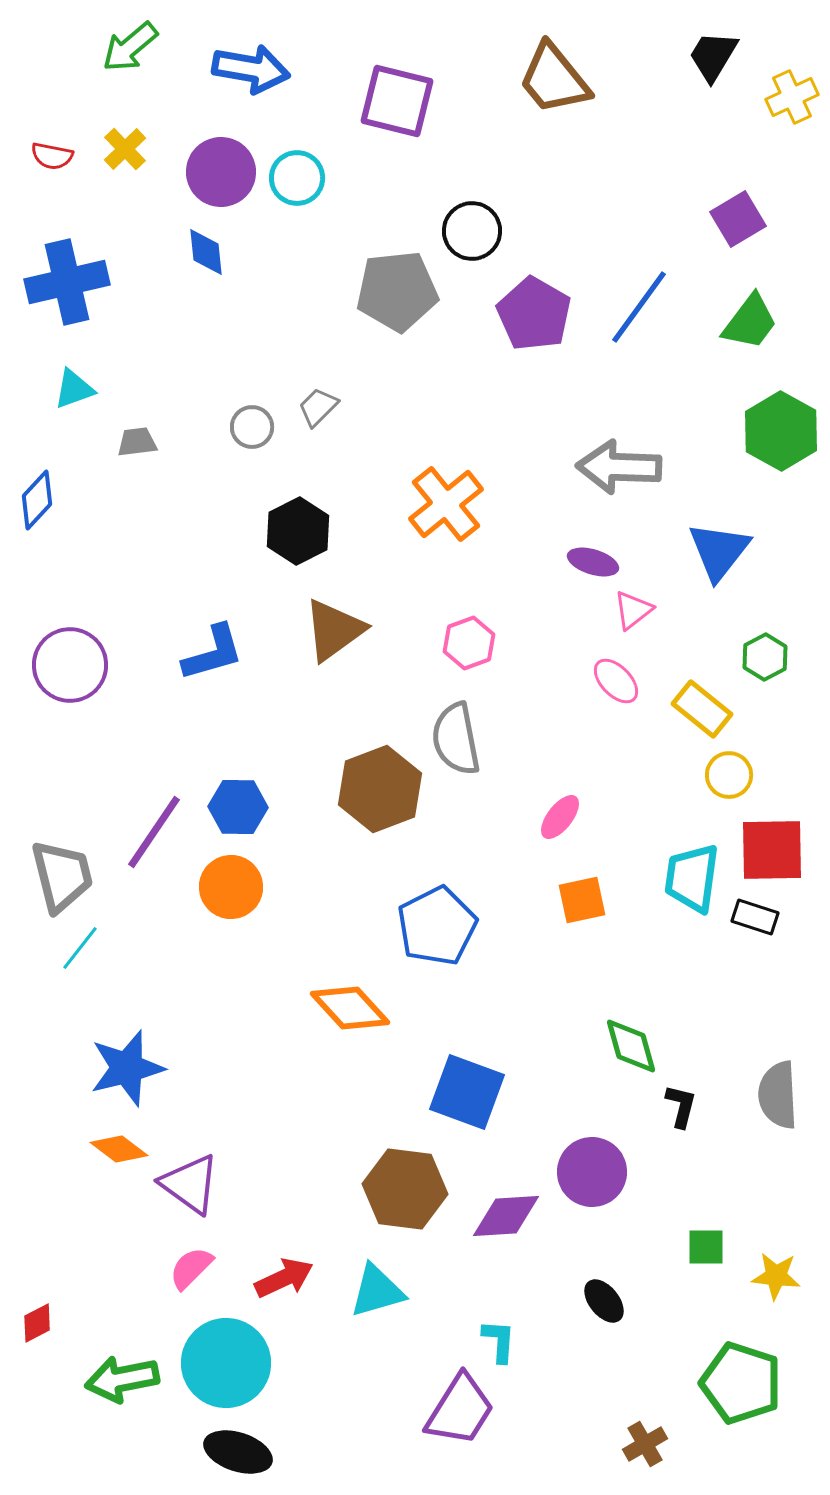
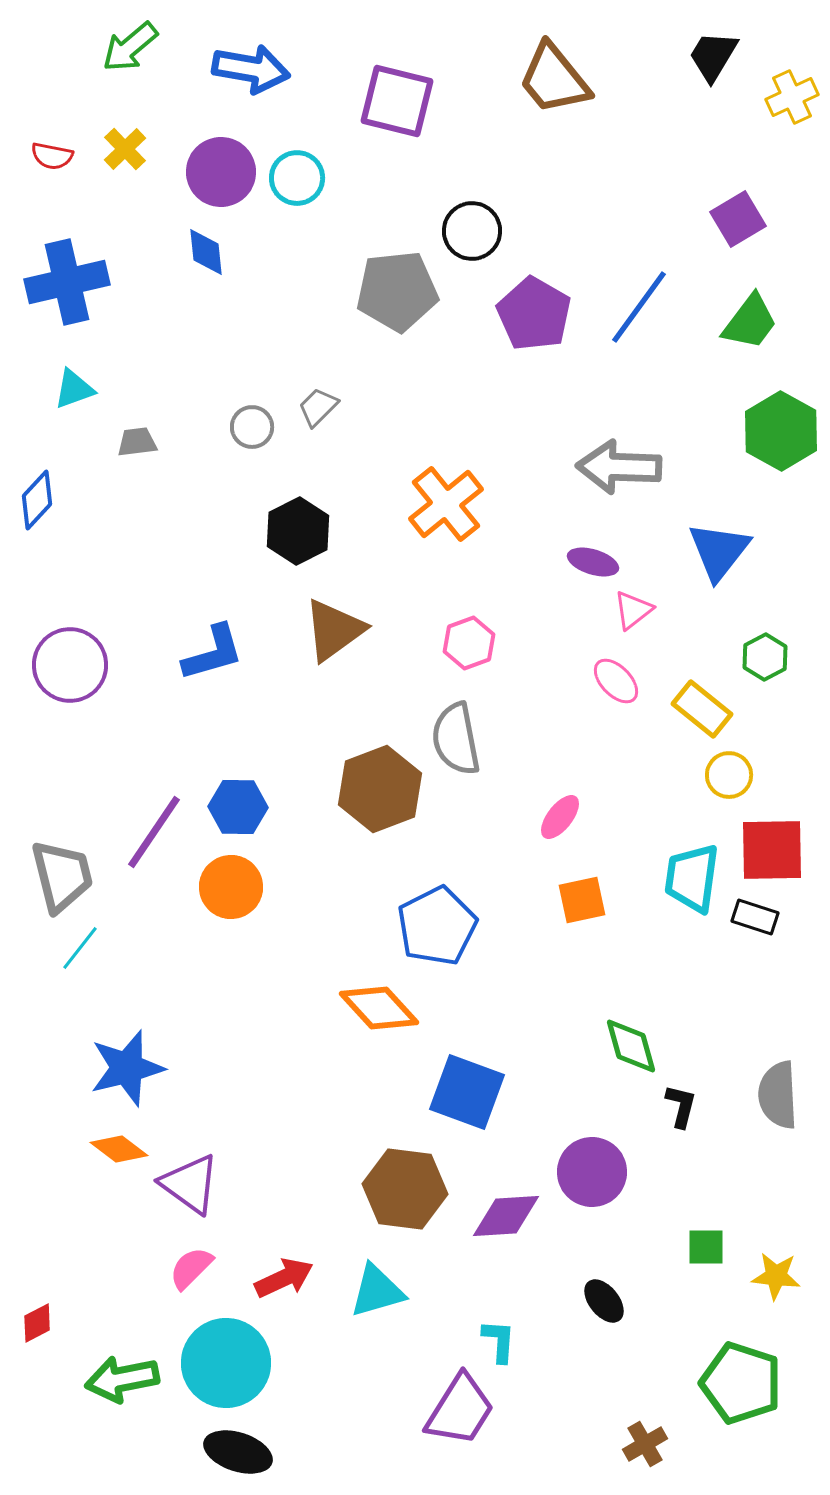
orange diamond at (350, 1008): moved 29 px right
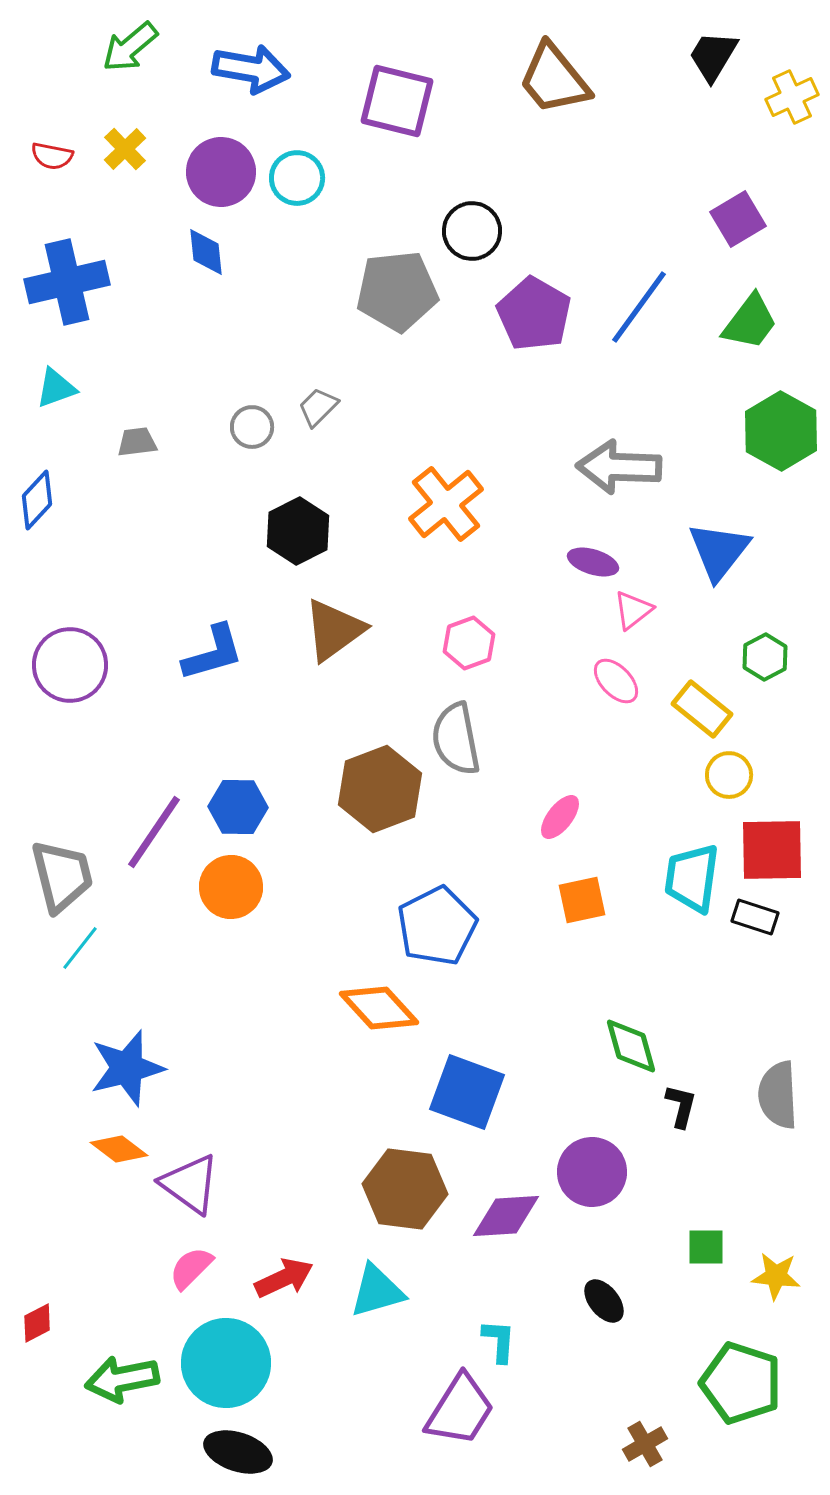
cyan triangle at (74, 389): moved 18 px left, 1 px up
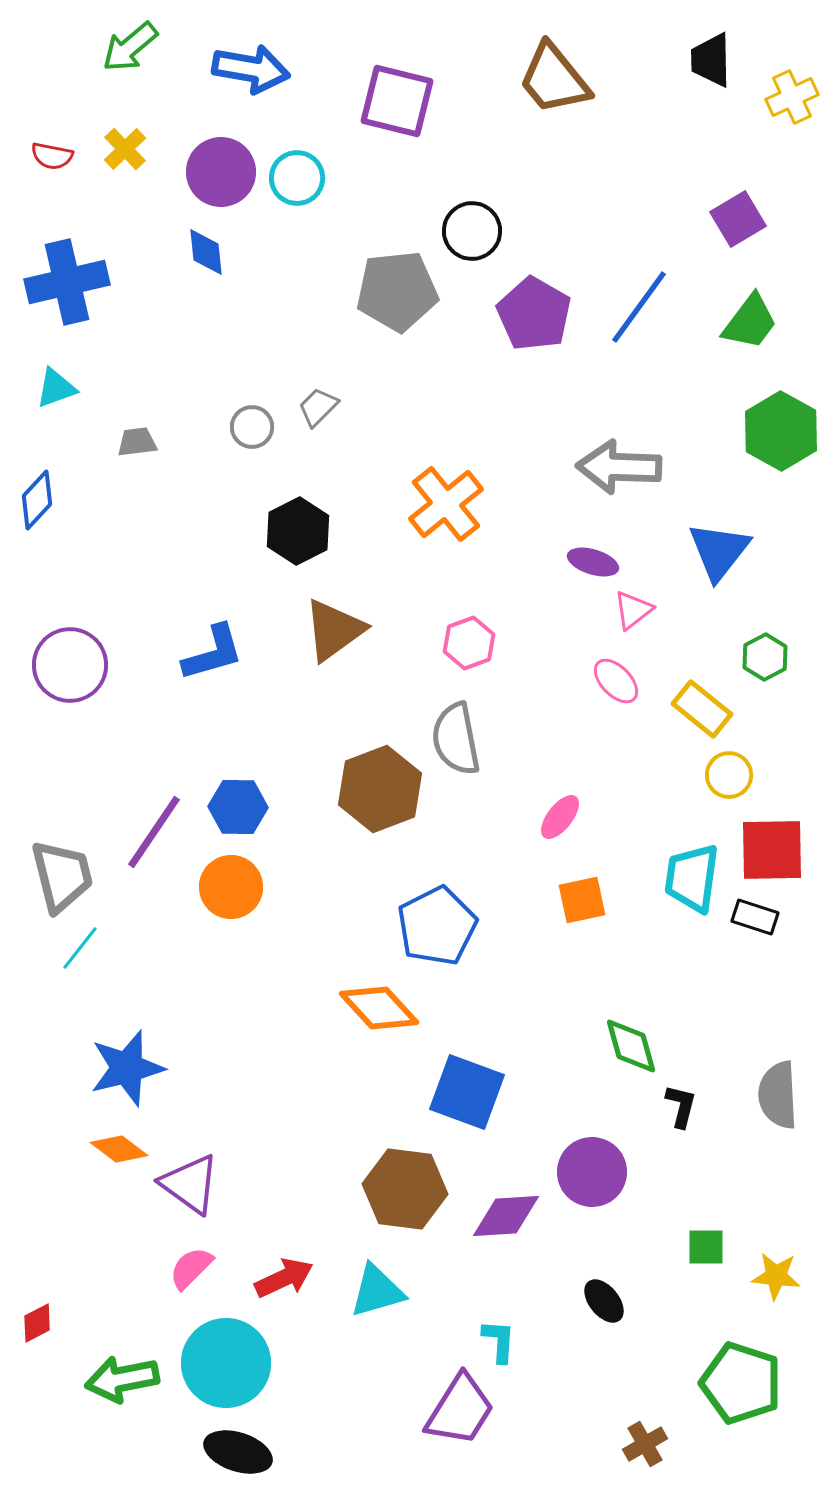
black trapezoid at (713, 56): moved 2 px left, 4 px down; rotated 32 degrees counterclockwise
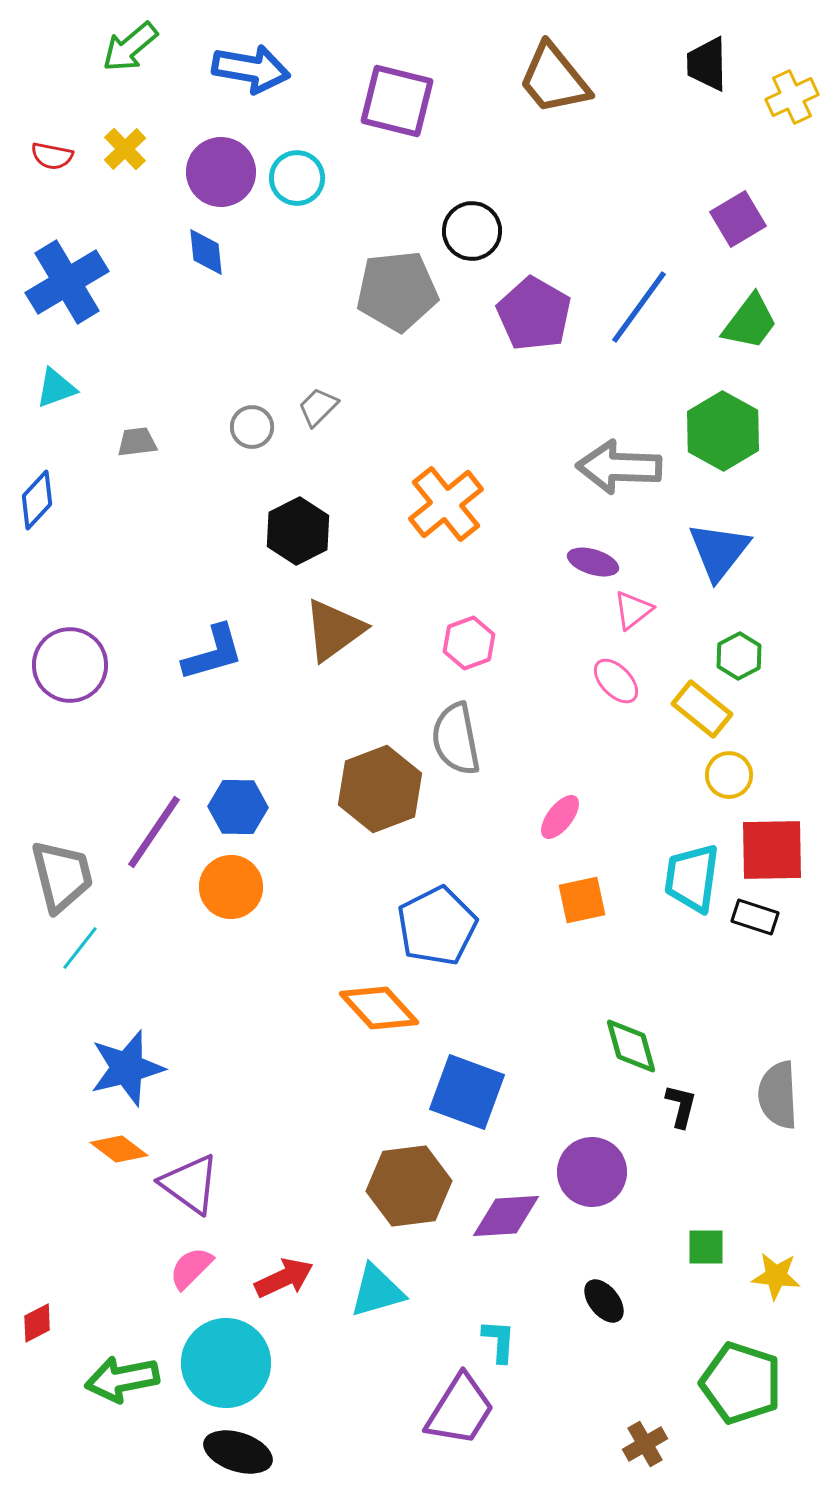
black trapezoid at (711, 60): moved 4 px left, 4 px down
blue cross at (67, 282): rotated 18 degrees counterclockwise
green hexagon at (781, 431): moved 58 px left
green hexagon at (765, 657): moved 26 px left, 1 px up
brown hexagon at (405, 1189): moved 4 px right, 3 px up; rotated 14 degrees counterclockwise
